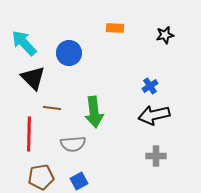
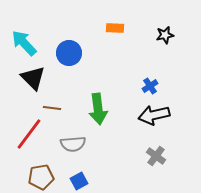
green arrow: moved 4 px right, 3 px up
red line: rotated 36 degrees clockwise
gray cross: rotated 36 degrees clockwise
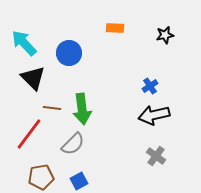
green arrow: moved 16 px left
gray semicircle: rotated 40 degrees counterclockwise
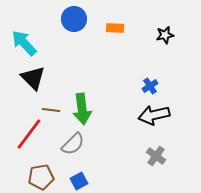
blue circle: moved 5 px right, 34 px up
brown line: moved 1 px left, 2 px down
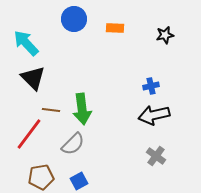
cyan arrow: moved 2 px right
blue cross: moved 1 px right; rotated 21 degrees clockwise
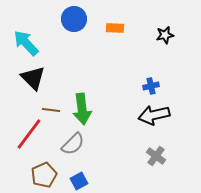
brown pentagon: moved 3 px right, 2 px up; rotated 15 degrees counterclockwise
